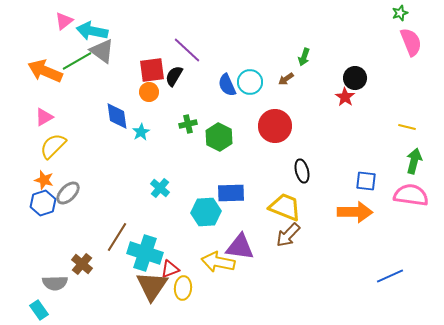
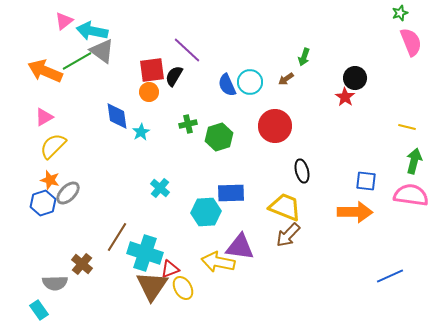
green hexagon at (219, 137): rotated 16 degrees clockwise
orange star at (44, 180): moved 6 px right
yellow ellipse at (183, 288): rotated 35 degrees counterclockwise
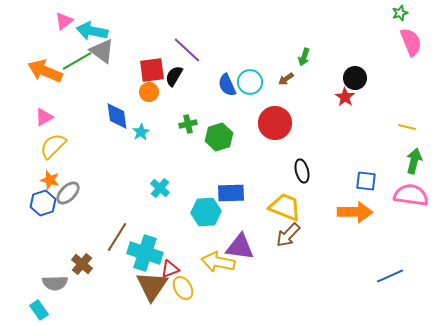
red circle at (275, 126): moved 3 px up
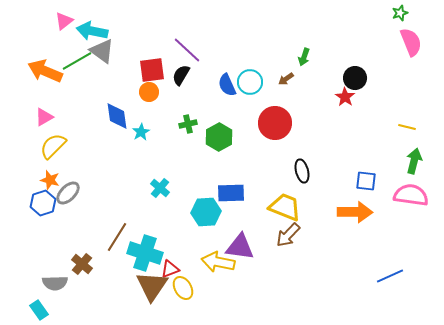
black semicircle at (174, 76): moved 7 px right, 1 px up
green hexagon at (219, 137): rotated 12 degrees counterclockwise
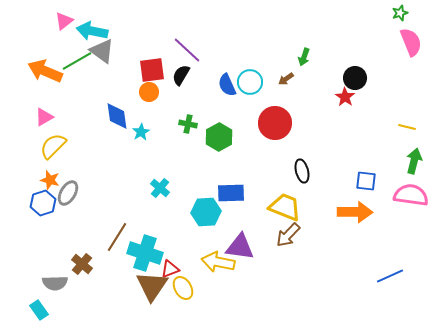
green cross at (188, 124): rotated 24 degrees clockwise
gray ellipse at (68, 193): rotated 15 degrees counterclockwise
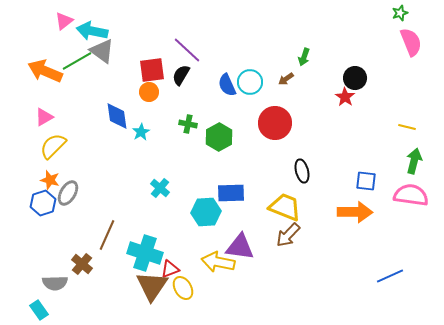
brown line at (117, 237): moved 10 px left, 2 px up; rotated 8 degrees counterclockwise
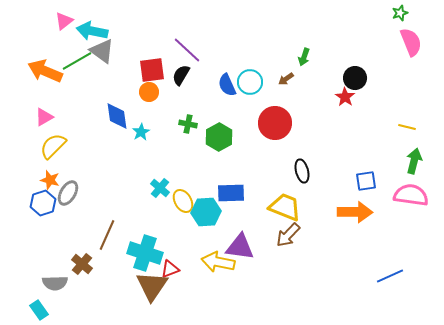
blue square at (366, 181): rotated 15 degrees counterclockwise
yellow ellipse at (183, 288): moved 87 px up
